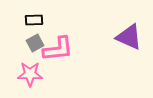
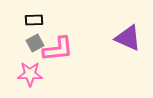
purple triangle: moved 1 px left, 1 px down
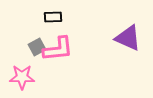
black rectangle: moved 19 px right, 3 px up
gray square: moved 2 px right, 4 px down
pink star: moved 8 px left, 3 px down
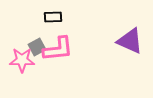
purple triangle: moved 2 px right, 3 px down
pink star: moved 17 px up
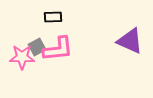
pink star: moved 3 px up
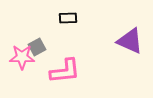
black rectangle: moved 15 px right, 1 px down
pink L-shape: moved 7 px right, 22 px down
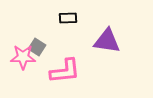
purple triangle: moved 23 px left; rotated 16 degrees counterclockwise
gray square: rotated 30 degrees counterclockwise
pink star: moved 1 px right
